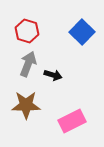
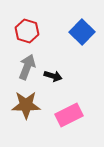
gray arrow: moved 1 px left, 3 px down
black arrow: moved 1 px down
pink rectangle: moved 3 px left, 6 px up
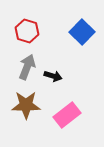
pink rectangle: moved 2 px left; rotated 12 degrees counterclockwise
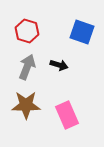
blue square: rotated 25 degrees counterclockwise
black arrow: moved 6 px right, 11 px up
pink rectangle: rotated 76 degrees counterclockwise
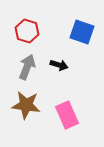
brown star: rotated 8 degrees clockwise
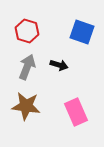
brown star: moved 1 px down
pink rectangle: moved 9 px right, 3 px up
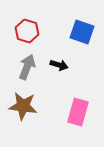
brown star: moved 3 px left
pink rectangle: moved 2 px right; rotated 40 degrees clockwise
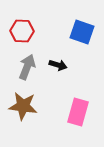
red hexagon: moved 5 px left; rotated 15 degrees counterclockwise
black arrow: moved 1 px left
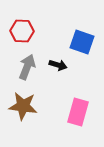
blue square: moved 10 px down
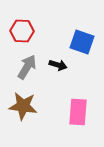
gray arrow: rotated 10 degrees clockwise
pink rectangle: rotated 12 degrees counterclockwise
